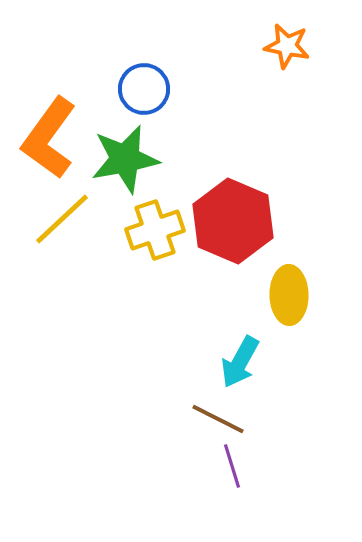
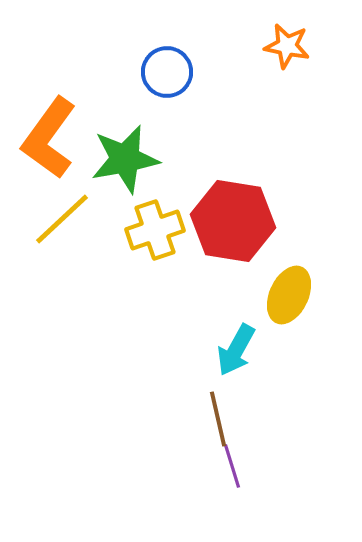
blue circle: moved 23 px right, 17 px up
red hexagon: rotated 14 degrees counterclockwise
yellow ellipse: rotated 26 degrees clockwise
cyan arrow: moved 4 px left, 12 px up
brown line: rotated 50 degrees clockwise
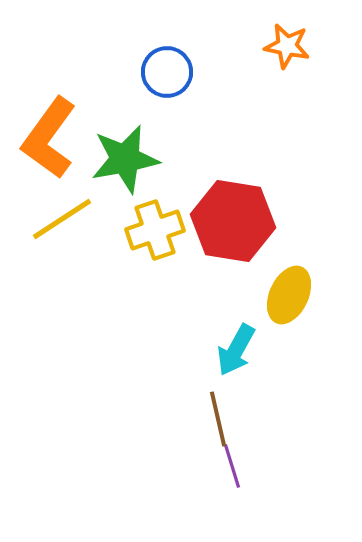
yellow line: rotated 10 degrees clockwise
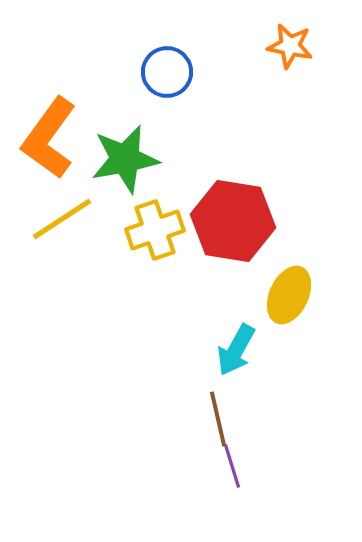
orange star: moved 3 px right
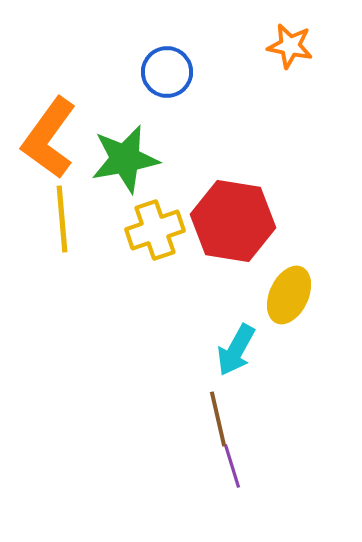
yellow line: rotated 62 degrees counterclockwise
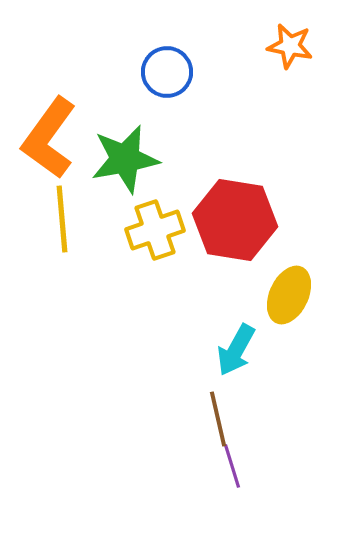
red hexagon: moved 2 px right, 1 px up
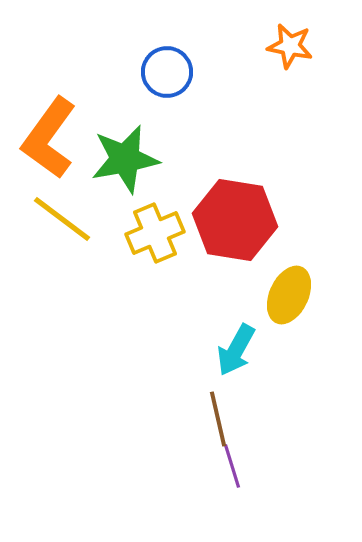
yellow line: rotated 48 degrees counterclockwise
yellow cross: moved 3 px down; rotated 4 degrees counterclockwise
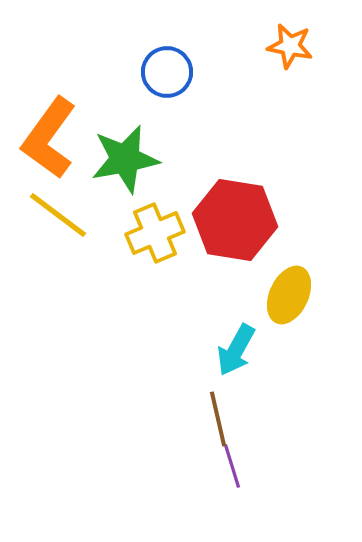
yellow line: moved 4 px left, 4 px up
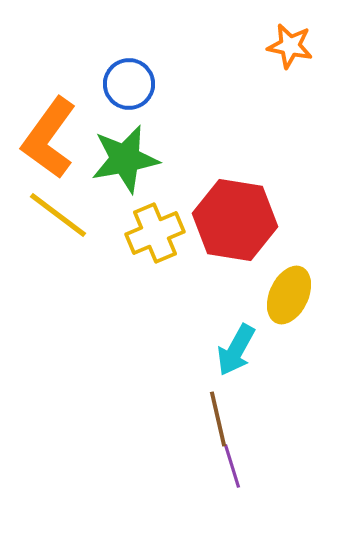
blue circle: moved 38 px left, 12 px down
